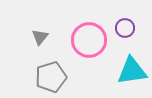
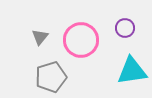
pink circle: moved 8 px left
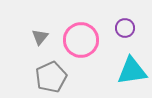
gray pentagon: rotated 8 degrees counterclockwise
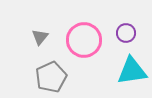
purple circle: moved 1 px right, 5 px down
pink circle: moved 3 px right
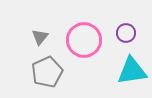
gray pentagon: moved 4 px left, 5 px up
